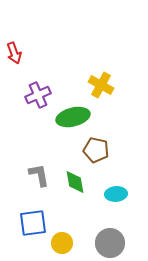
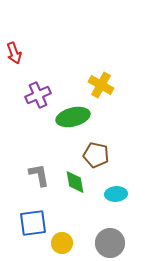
brown pentagon: moved 5 px down
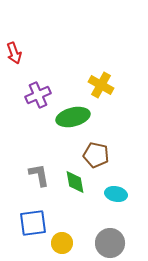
cyan ellipse: rotated 15 degrees clockwise
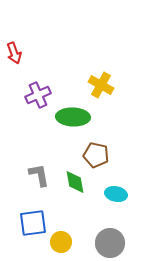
green ellipse: rotated 16 degrees clockwise
yellow circle: moved 1 px left, 1 px up
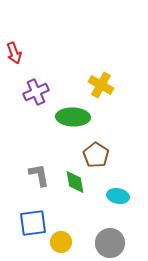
purple cross: moved 2 px left, 3 px up
brown pentagon: rotated 20 degrees clockwise
cyan ellipse: moved 2 px right, 2 px down
